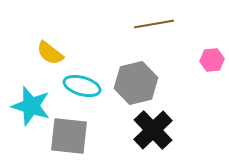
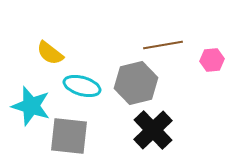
brown line: moved 9 px right, 21 px down
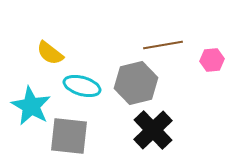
cyan star: rotated 12 degrees clockwise
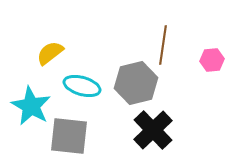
brown line: rotated 72 degrees counterclockwise
yellow semicircle: rotated 104 degrees clockwise
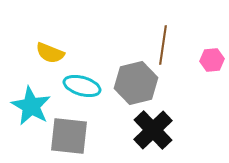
yellow semicircle: rotated 120 degrees counterclockwise
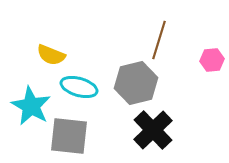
brown line: moved 4 px left, 5 px up; rotated 9 degrees clockwise
yellow semicircle: moved 1 px right, 2 px down
cyan ellipse: moved 3 px left, 1 px down
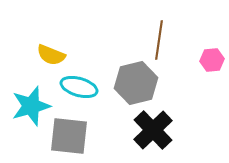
brown line: rotated 9 degrees counterclockwise
cyan star: rotated 27 degrees clockwise
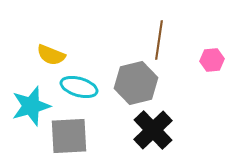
gray square: rotated 9 degrees counterclockwise
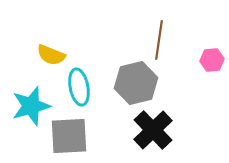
cyan ellipse: rotated 63 degrees clockwise
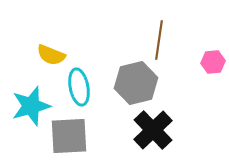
pink hexagon: moved 1 px right, 2 px down
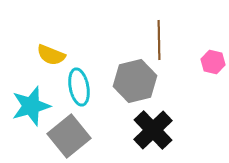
brown line: rotated 9 degrees counterclockwise
pink hexagon: rotated 20 degrees clockwise
gray hexagon: moved 1 px left, 2 px up
gray square: rotated 36 degrees counterclockwise
